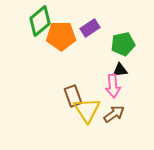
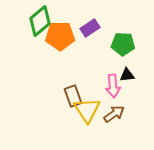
orange pentagon: moved 1 px left
green pentagon: rotated 15 degrees clockwise
black triangle: moved 7 px right, 5 px down
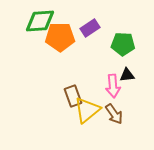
green diamond: rotated 36 degrees clockwise
orange pentagon: moved 1 px down
yellow triangle: rotated 24 degrees clockwise
brown arrow: rotated 90 degrees clockwise
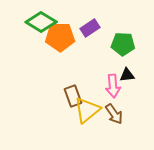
green diamond: moved 1 px right, 1 px down; rotated 36 degrees clockwise
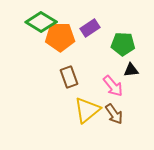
black triangle: moved 4 px right, 5 px up
pink arrow: rotated 35 degrees counterclockwise
brown rectangle: moved 4 px left, 19 px up
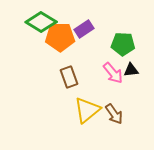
purple rectangle: moved 6 px left, 1 px down
pink arrow: moved 13 px up
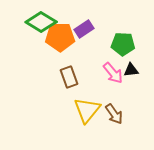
yellow triangle: rotated 12 degrees counterclockwise
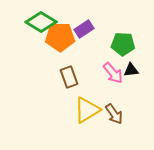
yellow triangle: rotated 20 degrees clockwise
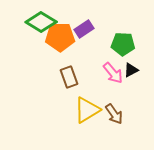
black triangle: rotated 21 degrees counterclockwise
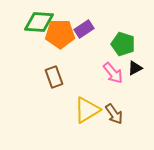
green diamond: moved 2 px left; rotated 28 degrees counterclockwise
orange pentagon: moved 3 px up
green pentagon: rotated 15 degrees clockwise
black triangle: moved 4 px right, 2 px up
brown rectangle: moved 15 px left
